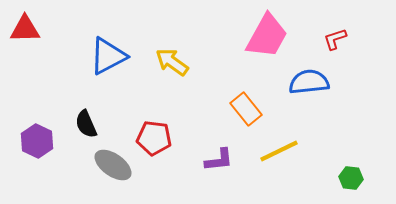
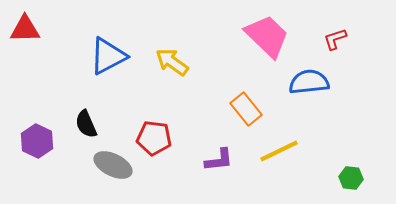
pink trapezoid: rotated 75 degrees counterclockwise
gray ellipse: rotated 9 degrees counterclockwise
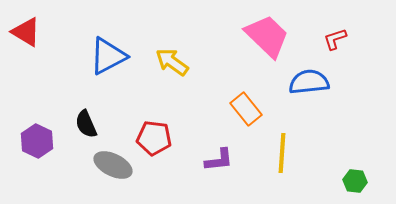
red triangle: moved 1 px right, 3 px down; rotated 32 degrees clockwise
yellow line: moved 3 px right, 2 px down; rotated 60 degrees counterclockwise
green hexagon: moved 4 px right, 3 px down
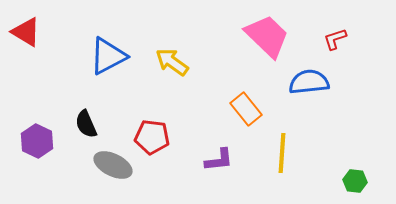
red pentagon: moved 2 px left, 1 px up
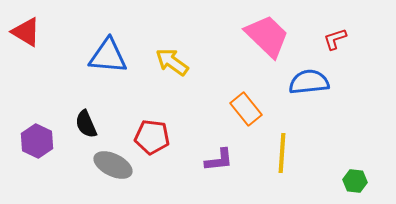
blue triangle: rotated 33 degrees clockwise
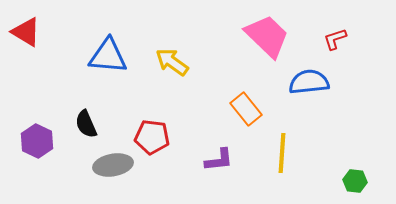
gray ellipse: rotated 36 degrees counterclockwise
